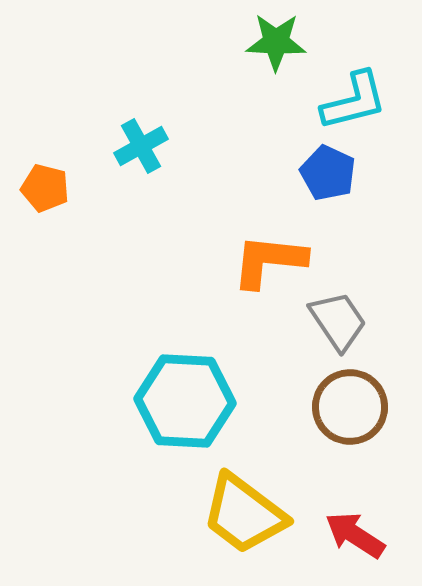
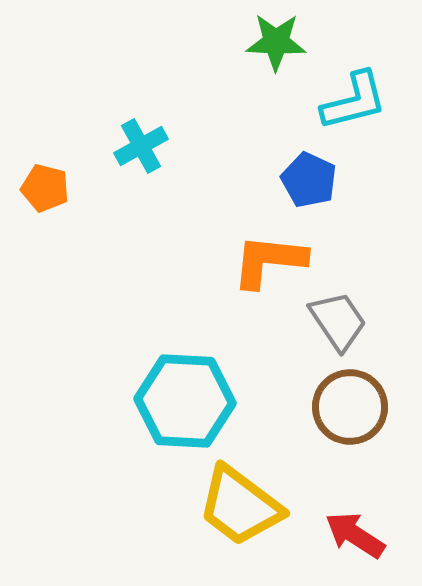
blue pentagon: moved 19 px left, 7 px down
yellow trapezoid: moved 4 px left, 8 px up
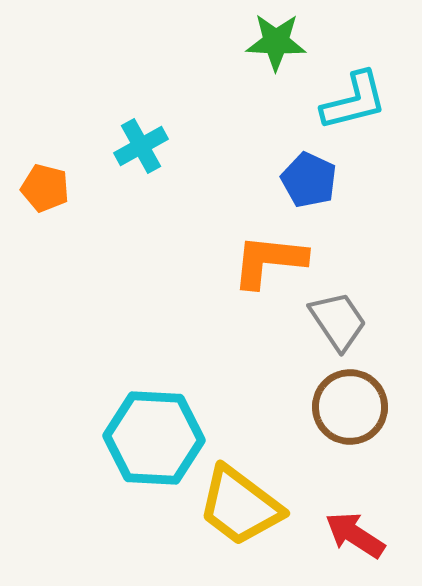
cyan hexagon: moved 31 px left, 37 px down
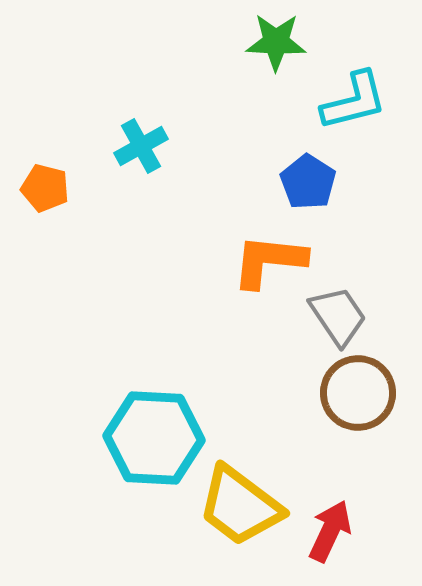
blue pentagon: moved 1 px left, 2 px down; rotated 8 degrees clockwise
gray trapezoid: moved 5 px up
brown circle: moved 8 px right, 14 px up
red arrow: moved 25 px left, 4 px up; rotated 82 degrees clockwise
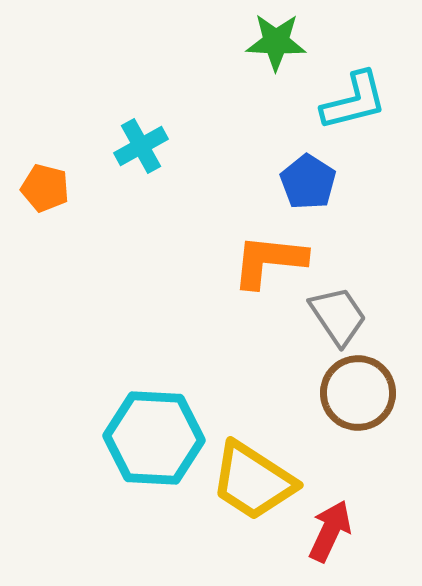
yellow trapezoid: moved 13 px right, 25 px up; rotated 4 degrees counterclockwise
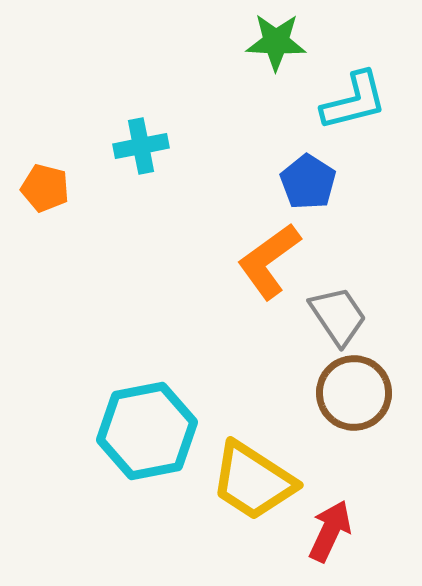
cyan cross: rotated 18 degrees clockwise
orange L-shape: rotated 42 degrees counterclockwise
brown circle: moved 4 px left
cyan hexagon: moved 7 px left, 7 px up; rotated 14 degrees counterclockwise
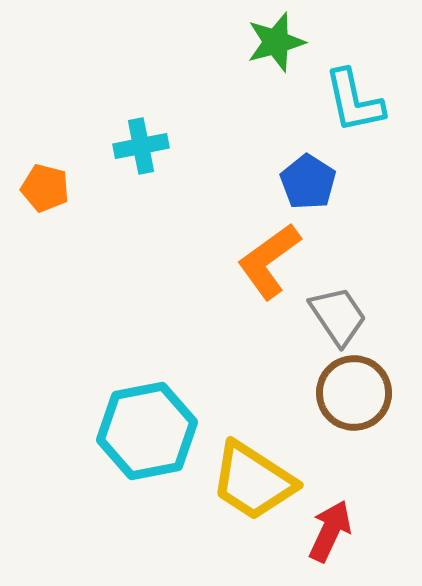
green star: rotated 18 degrees counterclockwise
cyan L-shape: rotated 92 degrees clockwise
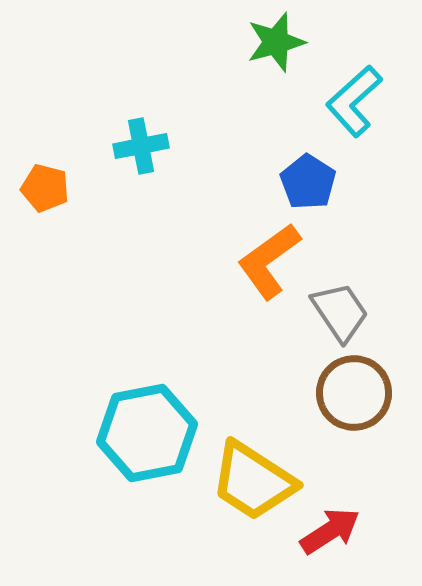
cyan L-shape: rotated 60 degrees clockwise
gray trapezoid: moved 2 px right, 4 px up
cyan hexagon: moved 2 px down
red arrow: rotated 32 degrees clockwise
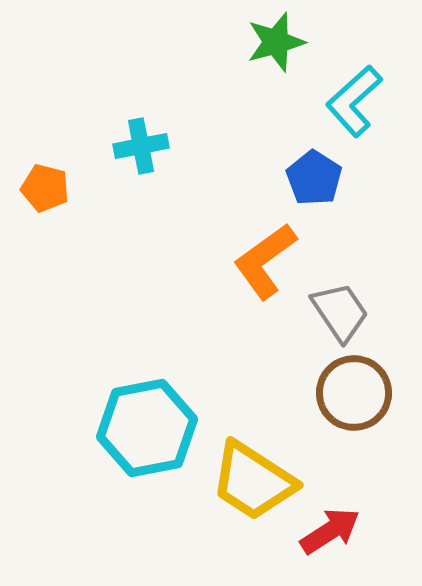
blue pentagon: moved 6 px right, 4 px up
orange L-shape: moved 4 px left
cyan hexagon: moved 5 px up
